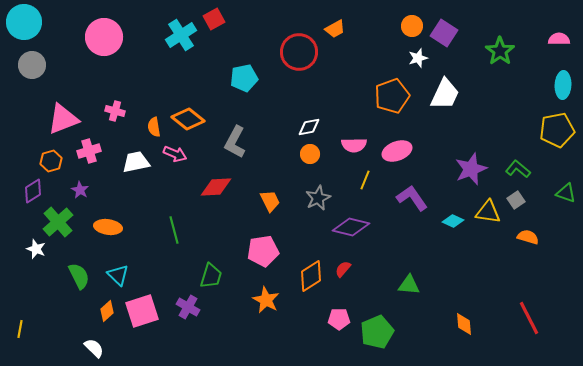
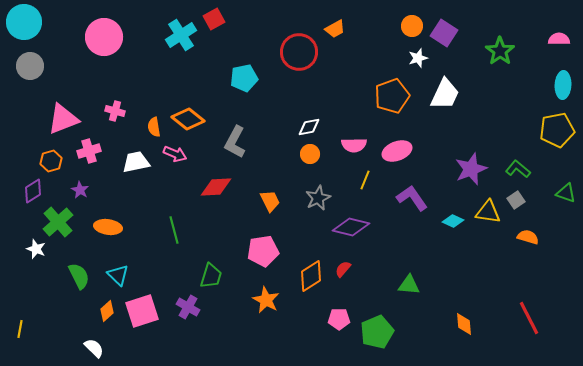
gray circle at (32, 65): moved 2 px left, 1 px down
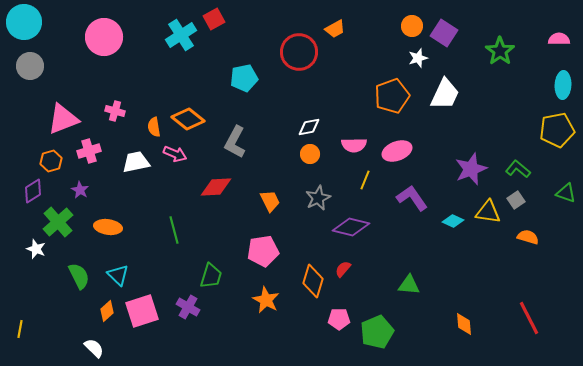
orange diamond at (311, 276): moved 2 px right, 5 px down; rotated 40 degrees counterclockwise
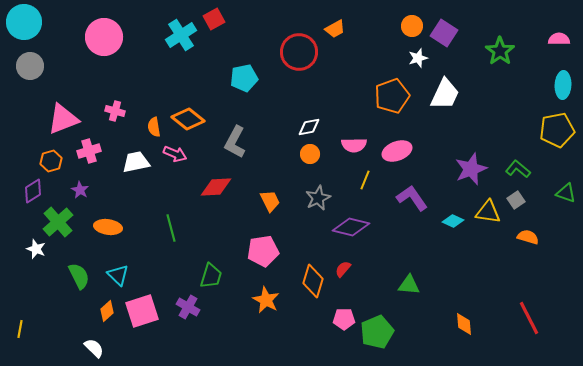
green line at (174, 230): moved 3 px left, 2 px up
pink pentagon at (339, 319): moved 5 px right
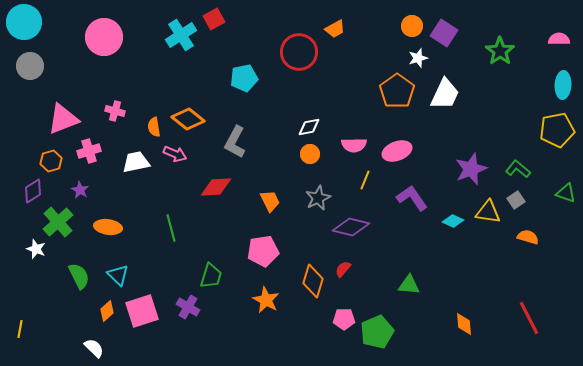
orange pentagon at (392, 96): moved 5 px right, 5 px up; rotated 16 degrees counterclockwise
